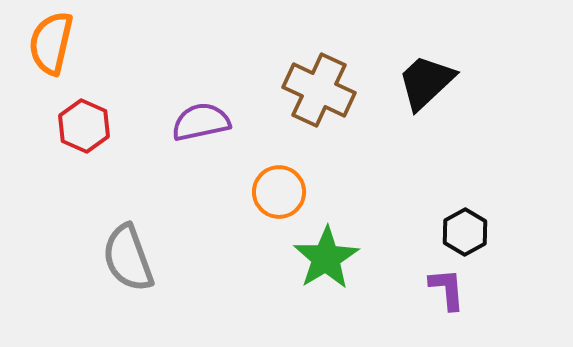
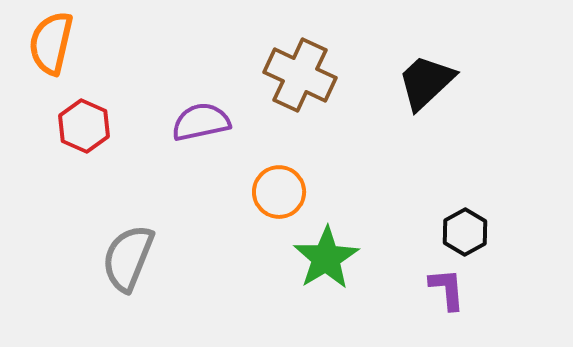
brown cross: moved 19 px left, 15 px up
gray semicircle: rotated 42 degrees clockwise
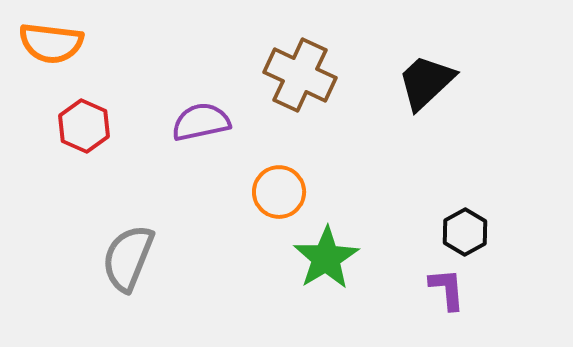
orange semicircle: rotated 96 degrees counterclockwise
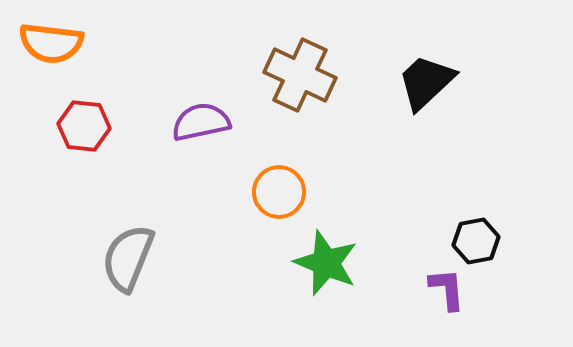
red hexagon: rotated 18 degrees counterclockwise
black hexagon: moved 11 px right, 9 px down; rotated 18 degrees clockwise
green star: moved 5 px down; rotated 18 degrees counterclockwise
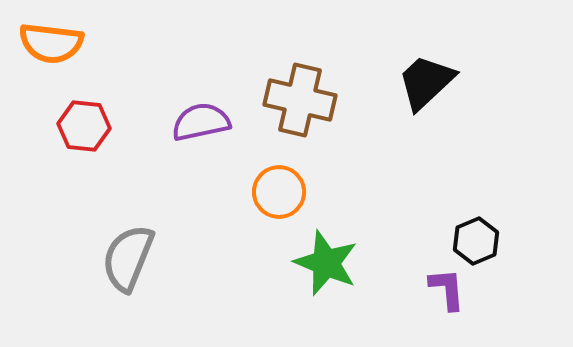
brown cross: moved 25 px down; rotated 12 degrees counterclockwise
black hexagon: rotated 12 degrees counterclockwise
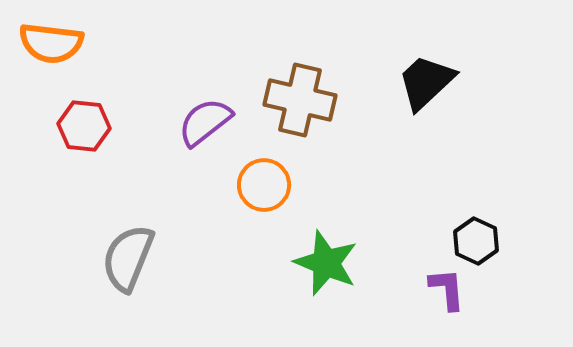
purple semicircle: moved 4 px right; rotated 26 degrees counterclockwise
orange circle: moved 15 px left, 7 px up
black hexagon: rotated 12 degrees counterclockwise
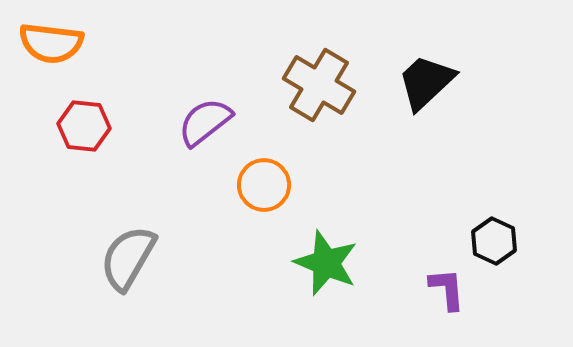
brown cross: moved 19 px right, 15 px up; rotated 18 degrees clockwise
black hexagon: moved 18 px right
gray semicircle: rotated 8 degrees clockwise
